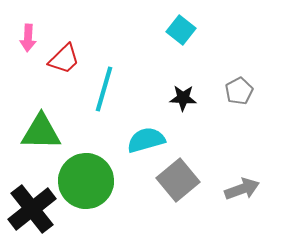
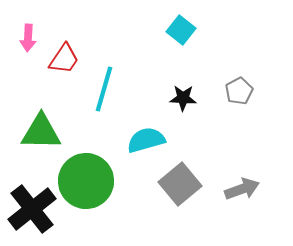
red trapezoid: rotated 12 degrees counterclockwise
gray square: moved 2 px right, 4 px down
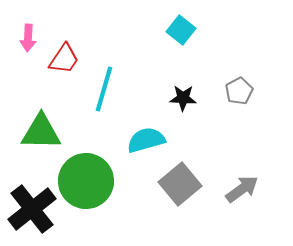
gray arrow: rotated 16 degrees counterclockwise
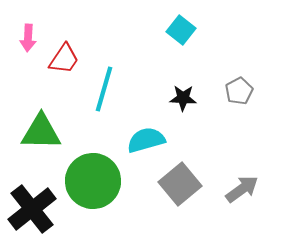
green circle: moved 7 px right
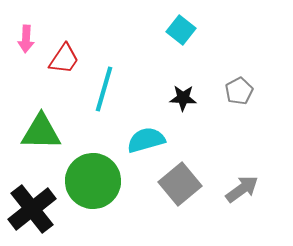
pink arrow: moved 2 px left, 1 px down
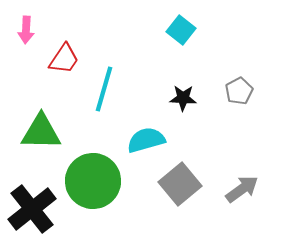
pink arrow: moved 9 px up
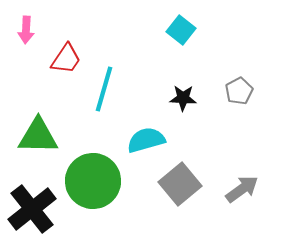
red trapezoid: moved 2 px right
green triangle: moved 3 px left, 4 px down
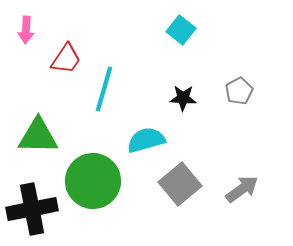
black cross: rotated 27 degrees clockwise
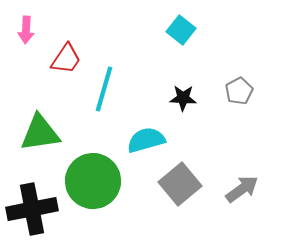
green triangle: moved 2 px right, 3 px up; rotated 9 degrees counterclockwise
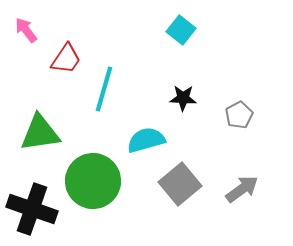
pink arrow: rotated 140 degrees clockwise
gray pentagon: moved 24 px down
black cross: rotated 30 degrees clockwise
